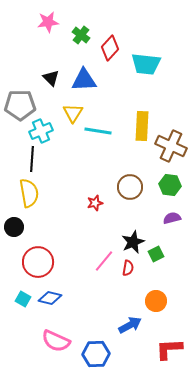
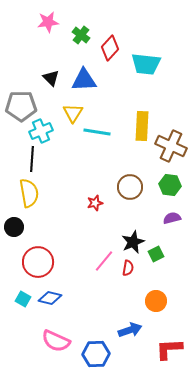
gray pentagon: moved 1 px right, 1 px down
cyan line: moved 1 px left, 1 px down
blue arrow: moved 5 px down; rotated 10 degrees clockwise
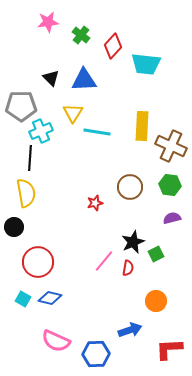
red diamond: moved 3 px right, 2 px up
black line: moved 2 px left, 1 px up
yellow semicircle: moved 3 px left
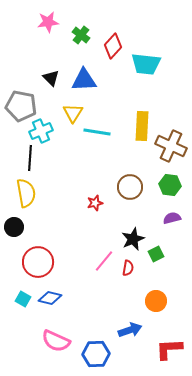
gray pentagon: rotated 12 degrees clockwise
black star: moved 3 px up
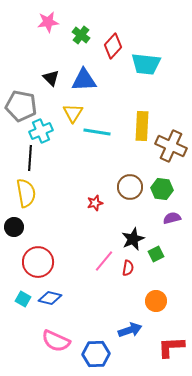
green hexagon: moved 8 px left, 4 px down
red L-shape: moved 2 px right, 2 px up
